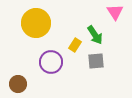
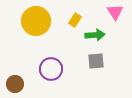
yellow circle: moved 2 px up
green arrow: rotated 60 degrees counterclockwise
yellow rectangle: moved 25 px up
purple circle: moved 7 px down
brown circle: moved 3 px left
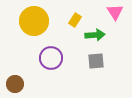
yellow circle: moved 2 px left
purple circle: moved 11 px up
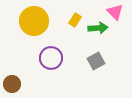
pink triangle: rotated 12 degrees counterclockwise
green arrow: moved 3 px right, 7 px up
gray square: rotated 24 degrees counterclockwise
brown circle: moved 3 px left
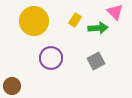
brown circle: moved 2 px down
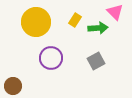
yellow circle: moved 2 px right, 1 px down
brown circle: moved 1 px right
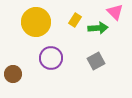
brown circle: moved 12 px up
